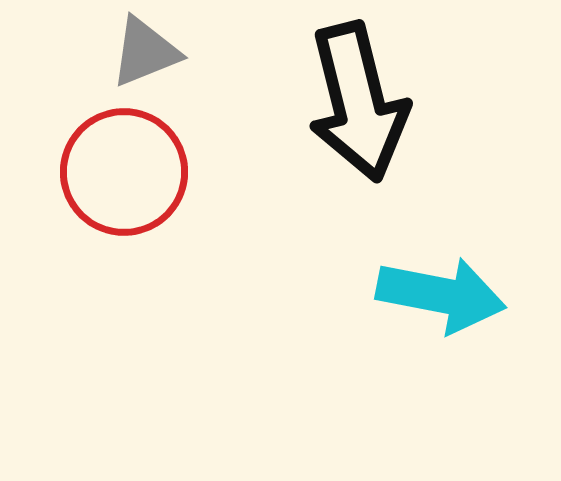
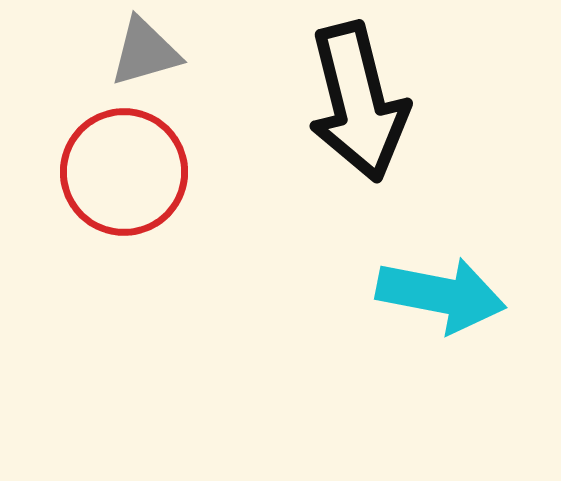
gray triangle: rotated 6 degrees clockwise
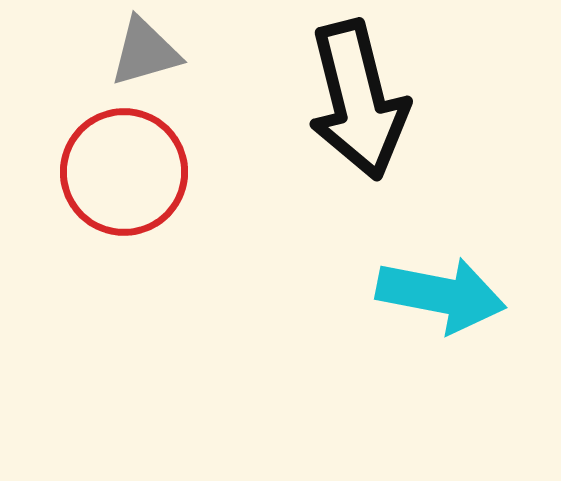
black arrow: moved 2 px up
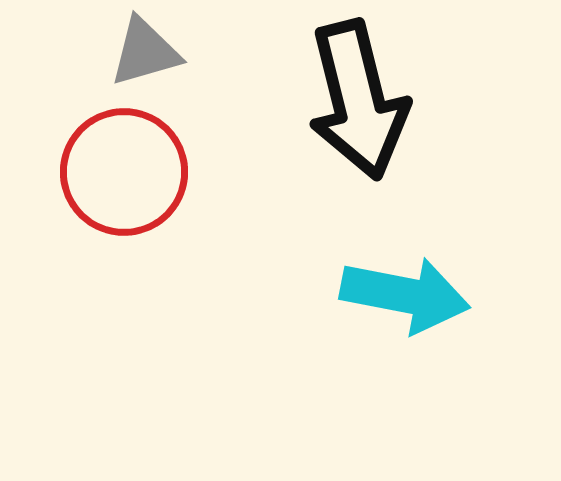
cyan arrow: moved 36 px left
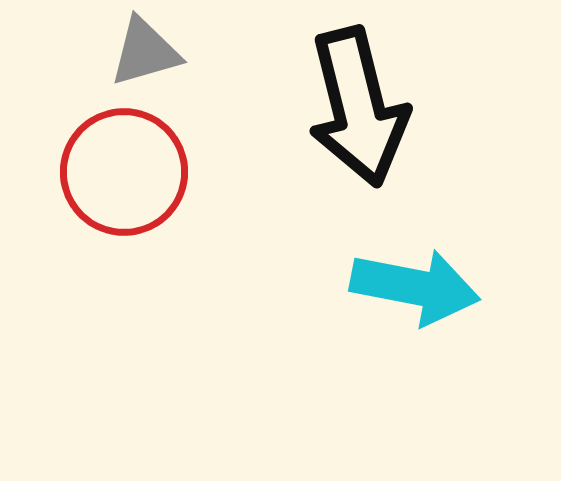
black arrow: moved 7 px down
cyan arrow: moved 10 px right, 8 px up
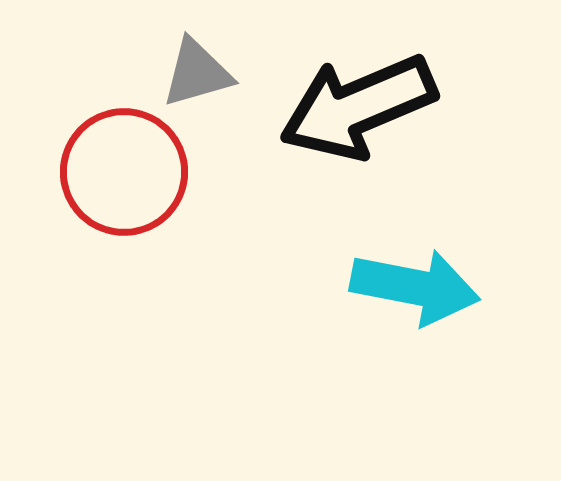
gray triangle: moved 52 px right, 21 px down
black arrow: rotated 81 degrees clockwise
